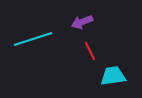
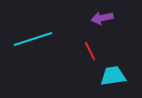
purple arrow: moved 20 px right, 4 px up; rotated 10 degrees clockwise
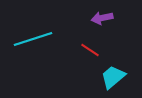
red line: moved 1 px up; rotated 30 degrees counterclockwise
cyan trapezoid: moved 1 px down; rotated 32 degrees counterclockwise
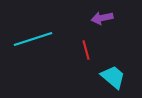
red line: moved 4 px left; rotated 42 degrees clockwise
cyan trapezoid: rotated 80 degrees clockwise
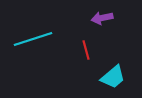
cyan trapezoid: rotated 100 degrees clockwise
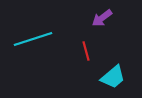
purple arrow: rotated 25 degrees counterclockwise
red line: moved 1 px down
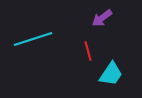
red line: moved 2 px right
cyan trapezoid: moved 2 px left, 3 px up; rotated 16 degrees counterclockwise
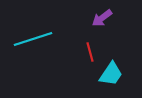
red line: moved 2 px right, 1 px down
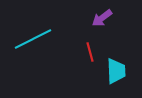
cyan line: rotated 9 degrees counterclockwise
cyan trapezoid: moved 5 px right, 3 px up; rotated 36 degrees counterclockwise
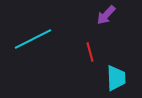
purple arrow: moved 4 px right, 3 px up; rotated 10 degrees counterclockwise
cyan trapezoid: moved 7 px down
